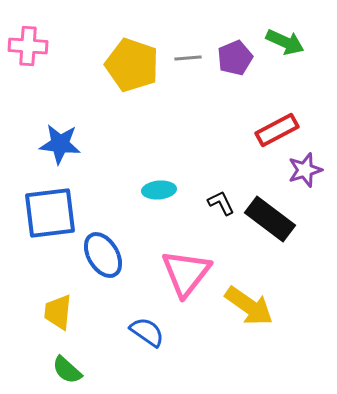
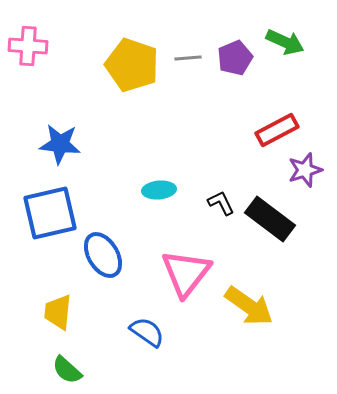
blue square: rotated 6 degrees counterclockwise
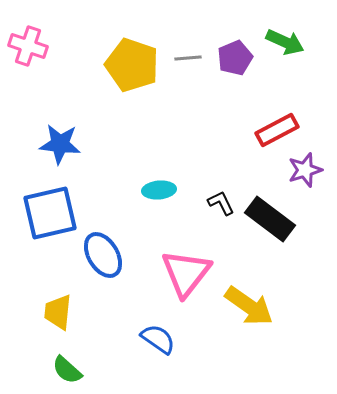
pink cross: rotated 15 degrees clockwise
blue semicircle: moved 11 px right, 7 px down
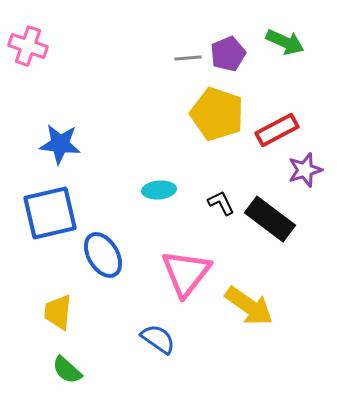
purple pentagon: moved 7 px left, 4 px up
yellow pentagon: moved 85 px right, 49 px down
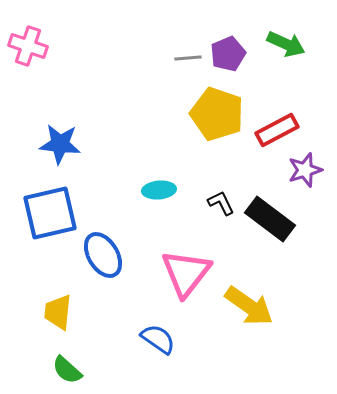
green arrow: moved 1 px right, 2 px down
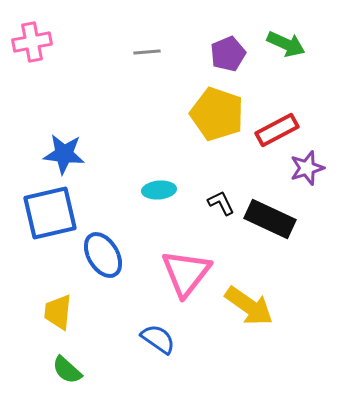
pink cross: moved 4 px right, 4 px up; rotated 30 degrees counterclockwise
gray line: moved 41 px left, 6 px up
blue star: moved 4 px right, 10 px down
purple star: moved 2 px right, 2 px up
black rectangle: rotated 12 degrees counterclockwise
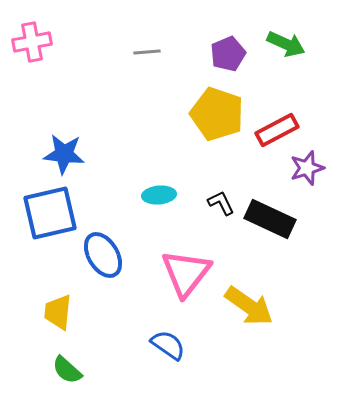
cyan ellipse: moved 5 px down
blue semicircle: moved 10 px right, 6 px down
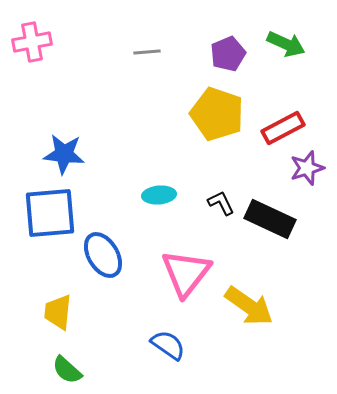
red rectangle: moved 6 px right, 2 px up
blue square: rotated 8 degrees clockwise
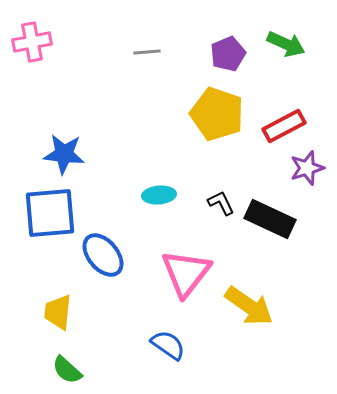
red rectangle: moved 1 px right, 2 px up
blue ellipse: rotated 9 degrees counterclockwise
